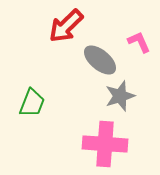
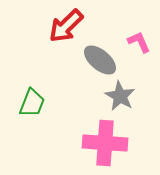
gray star: rotated 24 degrees counterclockwise
pink cross: moved 1 px up
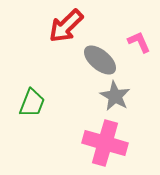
gray star: moved 5 px left
pink cross: rotated 12 degrees clockwise
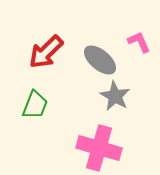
red arrow: moved 20 px left, 26 px down
green trapezoid: moved 3 px right, 2 px down
pink cross: moved 6 px left, 5 px down
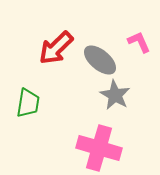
red arrow: moved 10 px right, 4 px up
gray star: moved 1 px up
green trapezoid: moved 7 px left, 2 px up; rotated 12 degrees counterclockwise
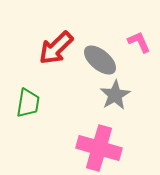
gray star: rotated 12 degrees clockwise
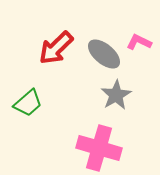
pink L-shape: rotated 40 degrees counterclockwise
gray ellipse: moved 4 px right, 6 px up
gray star: moved 1 px right
green trapezoid: rotated 40 degrees clockwise
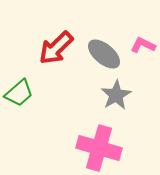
pink L-shape: moved 4 px right, 3 px down
green trapezoid: moved 9 px left, 10 px up
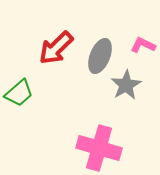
gray ellipse: moved 4 px left, 2 px down; rotated 72 degrees clockwise
gray star: moved 10 px right, 10 px up
